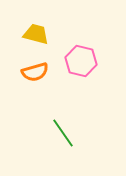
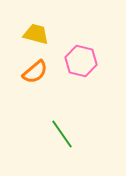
orange semicircle: rotated 24 degrees counterclockwise
green line: moved 1 px left, 1 px down
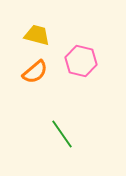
yellow trapezoid: moved 1 px right, 1 px down
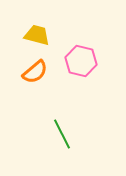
green line: rotated 8 degrees clockwise
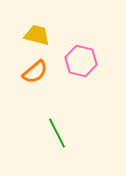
green line: moved 5 px left, 1 px up
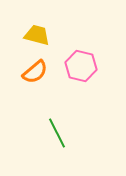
pink hexagon: moved 5 px down
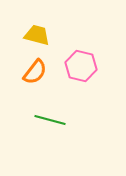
orange semicircle: rotated 12 degrees counterclockwise
green line: moved 7 px left, 13 px up; rotated 48 degrees counterclockwise
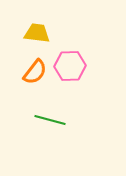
yellow trapezoid: moved 2 px up; rotated 8 degrees counterclockwise
pink hexagon: moved 11 px left; rotated 16 degrees counterclockwise
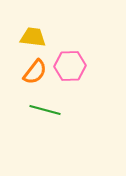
yellow trapezoid: moved 4 px left, 4 px down
green line: moved 5 px left, 10 px up
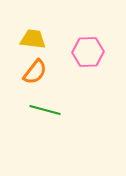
yellow trapezoid: moved 2 px down
pink hexagon: moved 18 px right, 14 px up
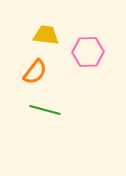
yellow trapezoid: moved 13 px right, 4 px up
